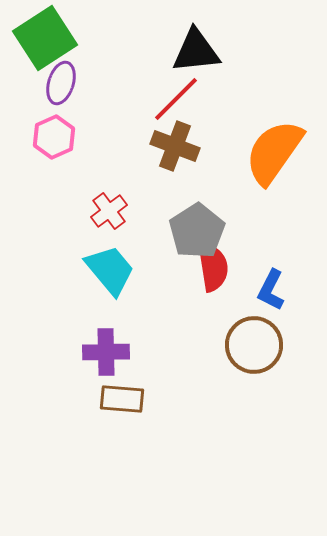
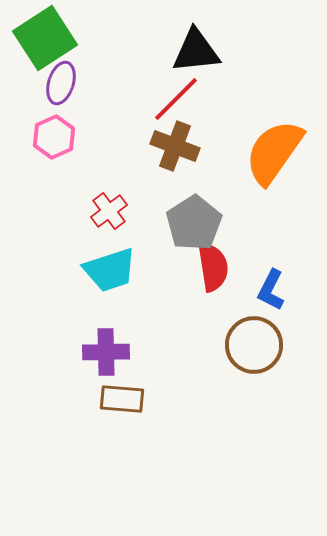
gray pentagon: moved 3 px left, 8 px up
cyan trapezoid: rotated 112 degrees clockwise
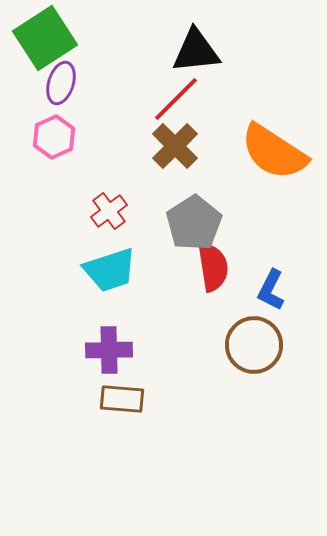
brown cross: rotated 24 degrees clockwise
orange semicircle: rotated 92 degrees counterclockwise
purple cross: moved 3 px right, 2 px up
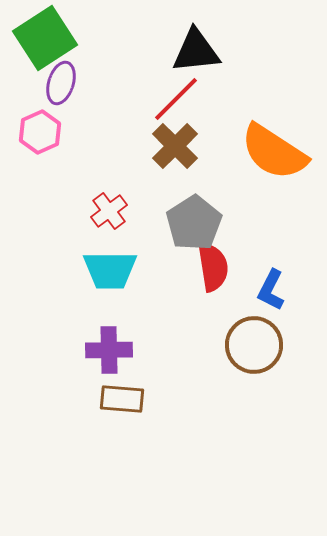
pink hexagon: moved 14 px left, 5 px up
cyan trapezoid: rotated 18 degrees clockwise
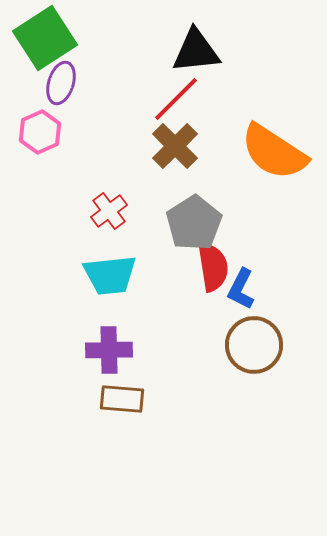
cyan trapezoid: moved 5 px down; rotated 6 degrees counterclockwise
blue L-shape: moved 30 px left, 1 px up
